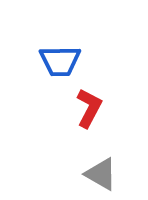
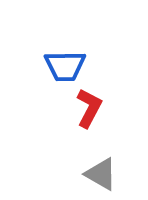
blue trapezoid: moved 5 px right, 5 px down
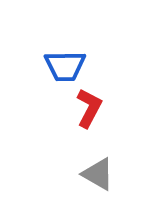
gray triangle: moved 3 px left
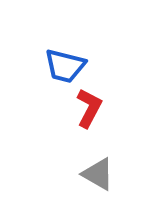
blue trapezoid: rotated 15 degrees clockwise
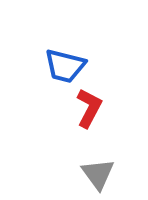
gray triangle: rotated 24 degrees clockwise
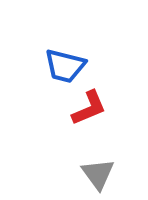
red L-shape: rotated 39 degrees clockwise
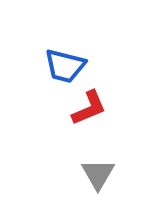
gray triangle: rotated 6 degrees clockwise
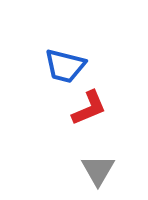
gray triangle: moved 4 px up
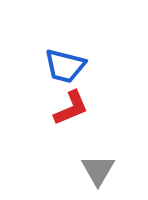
red L-shape: moved 18 px left
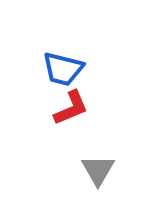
blue trapezoid: moved 2 px left, 3 px down
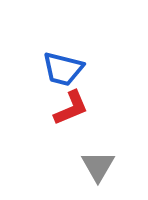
gray triangle: moved 4 px up
